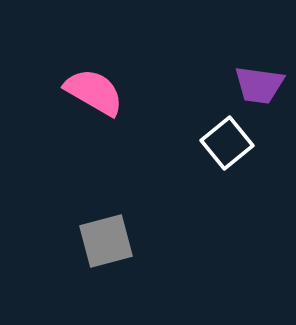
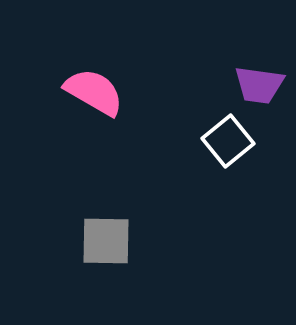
white square: moved 1 px right, 2 px up
gray square: rotated 16 degrees clockwise
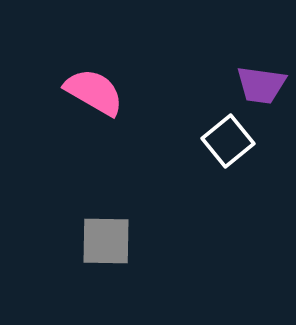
purple trapezoid: moved 2 px right
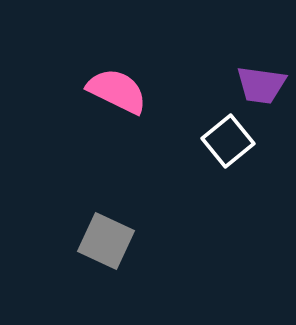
pink semicircle: moved 23 px right, 1 px up; rotated 4 degrees counterclockwise
gray square: rotated 24 degrees clockwise
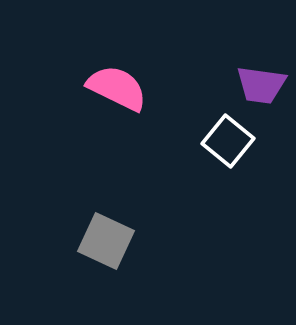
pink semicircle: moved 3 px up
white square: rotated 12 degrees counterclockwise
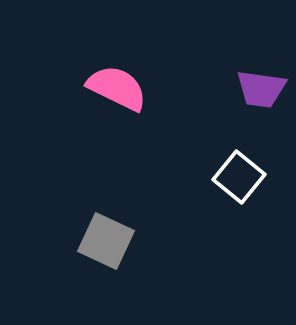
purple trapezoid: moved 4 px down
white square: moved 11 px right, 36 px down
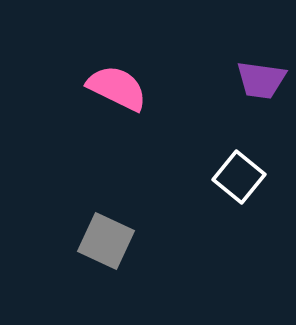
purple trapezoid: moved 9 px up
